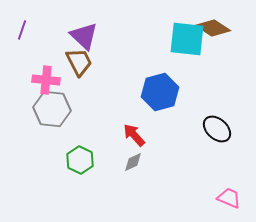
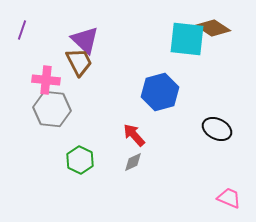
purple triangle: moved 1 px right, 4 px down
black ellipse: rotated 16 degrees counterclockwise
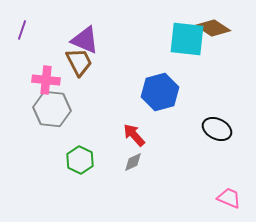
purple triangle: rotated 20 degrees counterclockwise
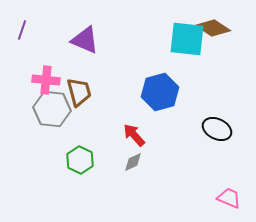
brown trapezoid: moved 30 px down; rotated 12 degrees clockwise
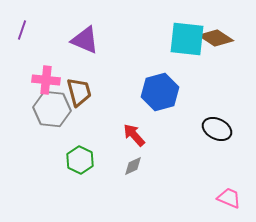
brown diamond: moved 3 px right, 10 px down
gray diamond: moved 4 px down
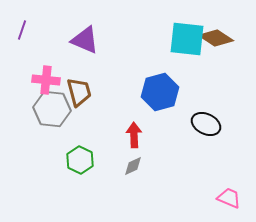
black ellipse: moved 11 px left, 5 px up
red arrow: rotated 40 degrees clockwise
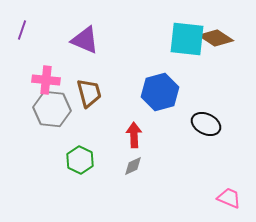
brown trapezoid: moved 10 px right, 1 px down
